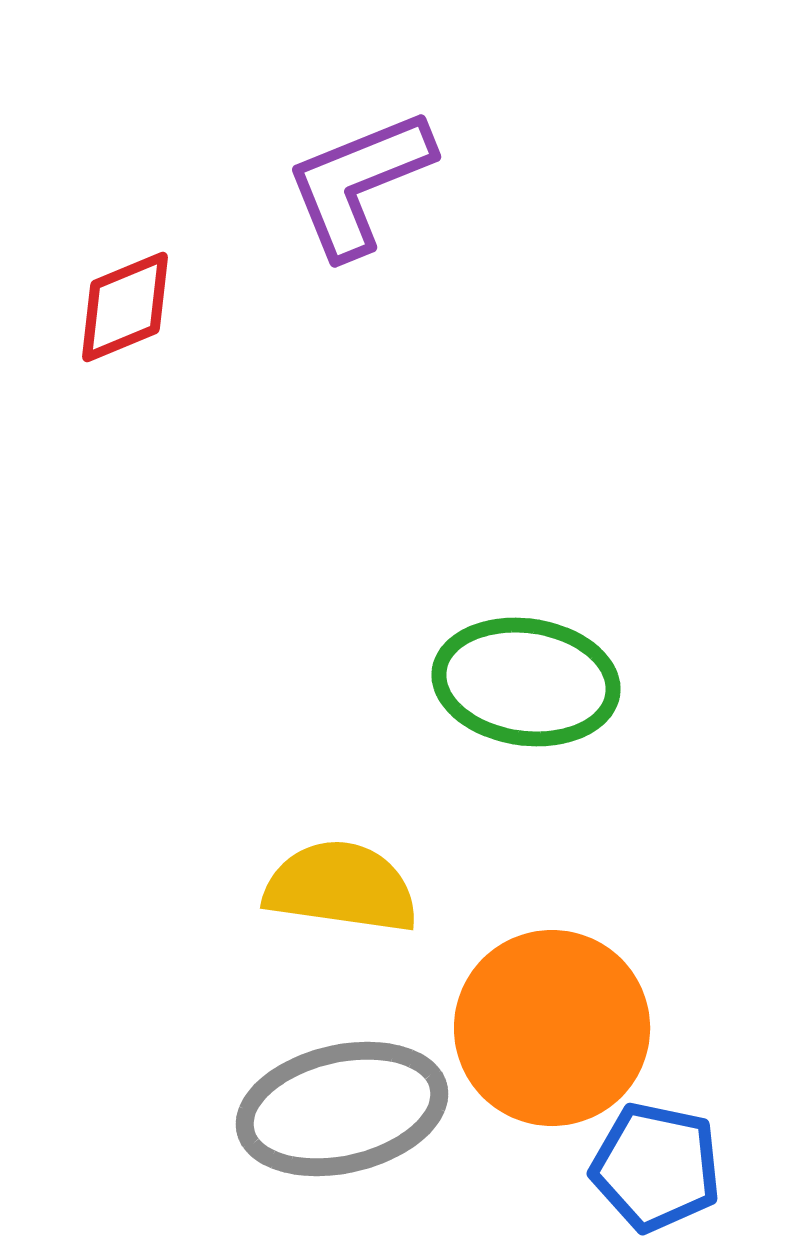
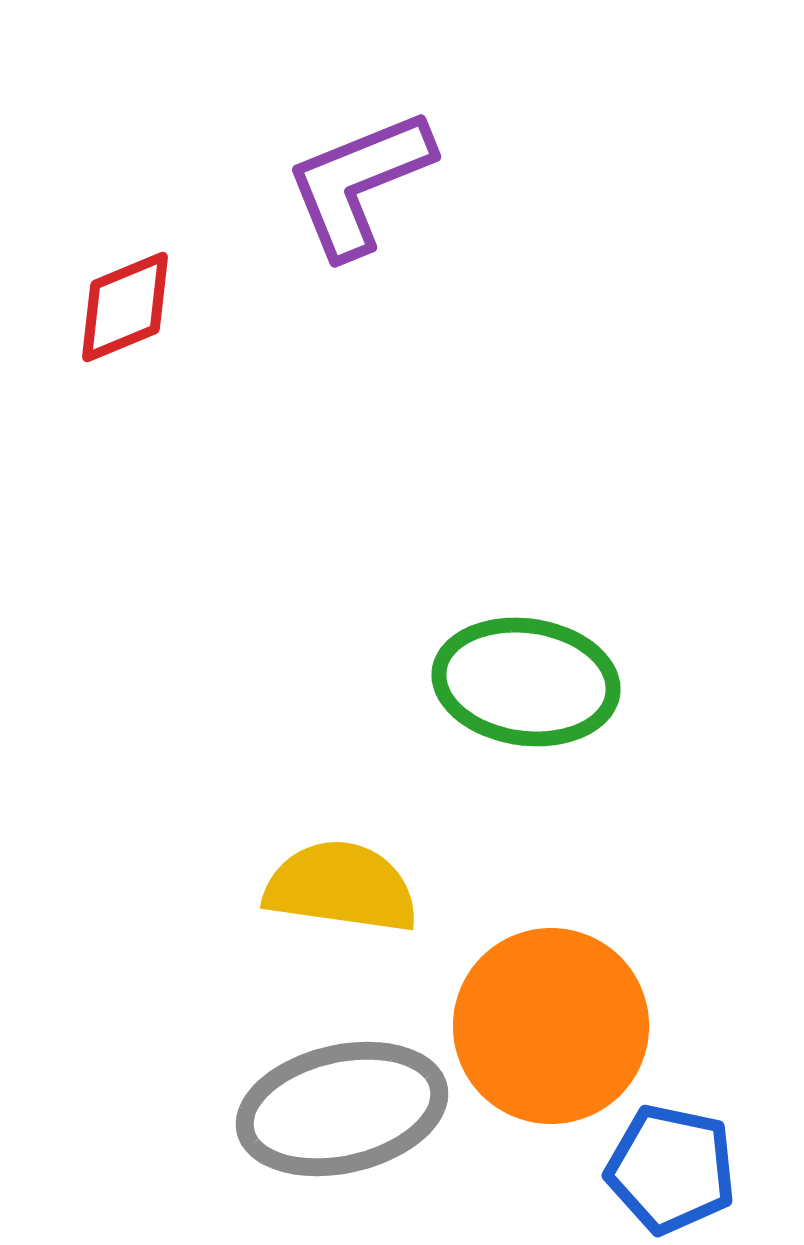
orange circle: moved 1 px left, 2 px up
blue pentagon: moved 15 px right, 2 px down
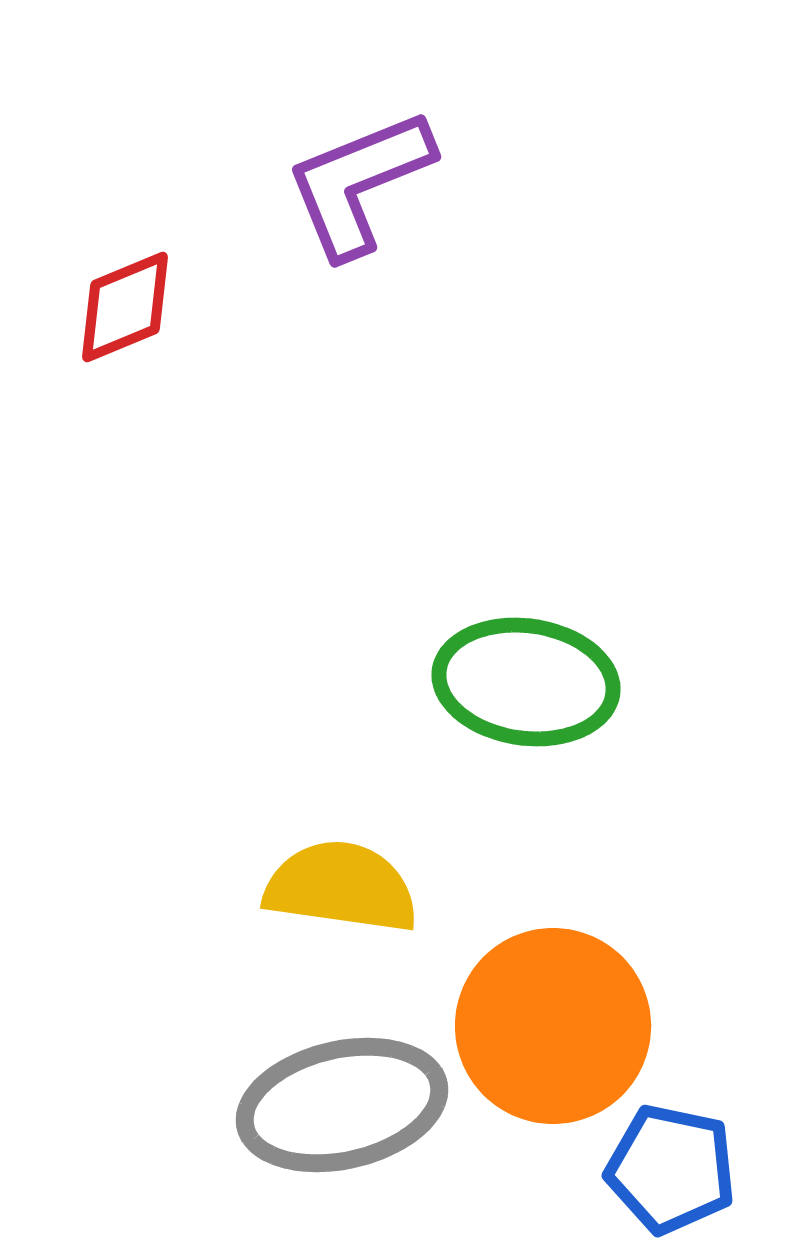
orange circle: moved 2 px right
gray ellipse: moved 4 px up
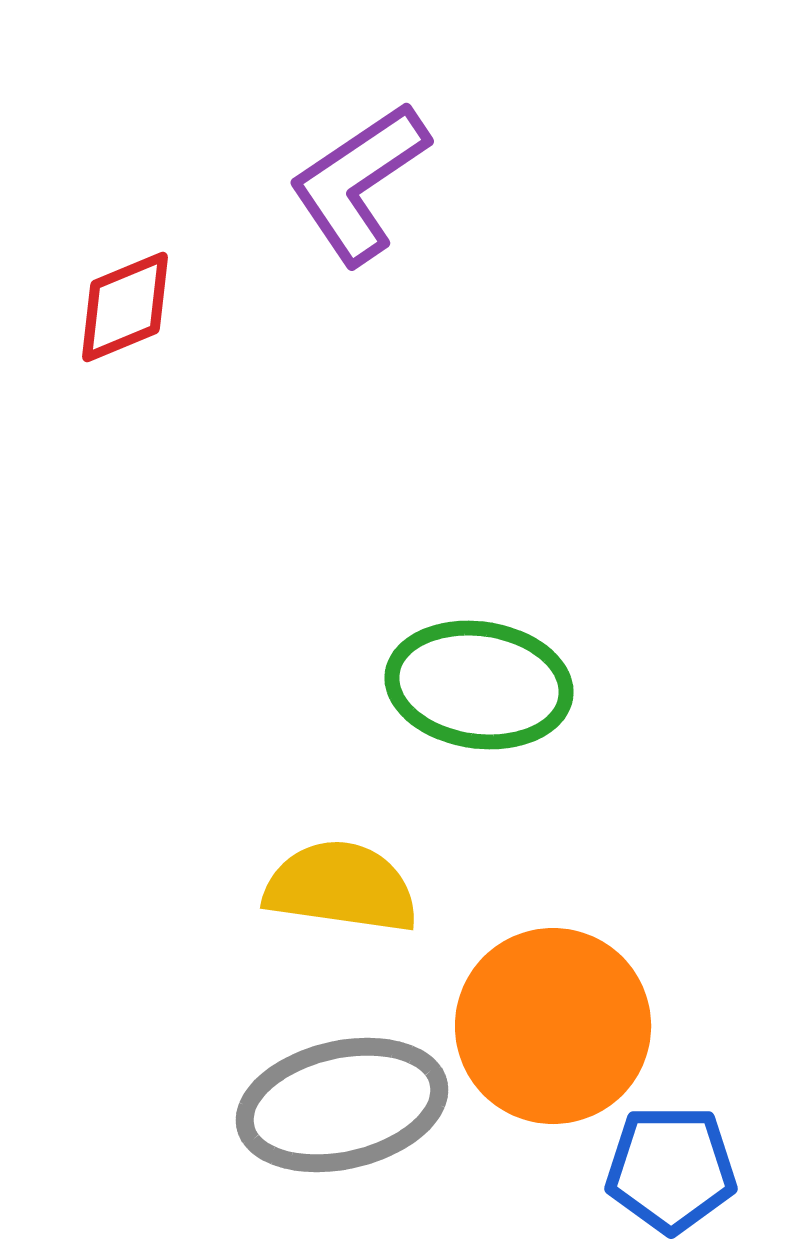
purple L-shape: rotated 12 degrees counterclockwise
green ellipse: moved 47 px left, 3 px down
blue pentagon: rotated 12 degrees counterclockwise
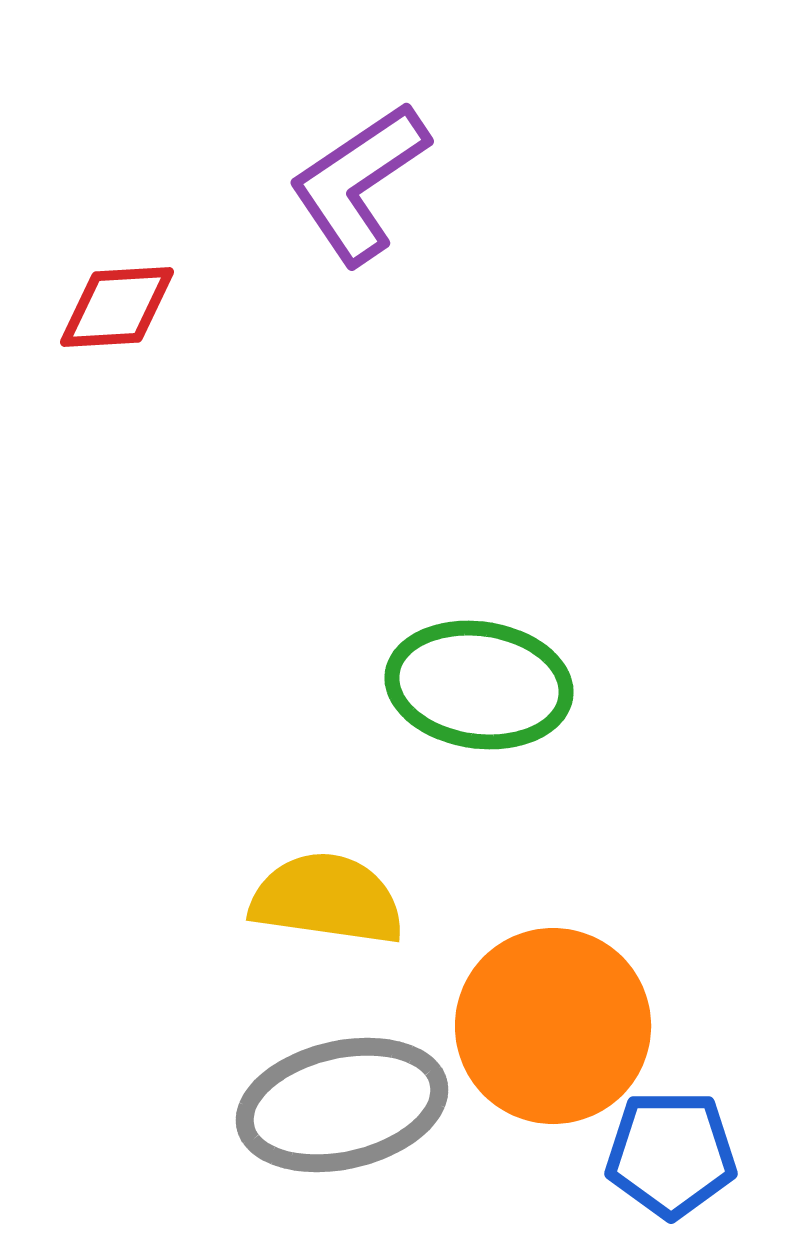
red diamond: moved 8 px left; rotated 19 degrees clockwise
yellow semicircle: moved 14 px left, 12 px down
blue pentagon: moved 15 px up
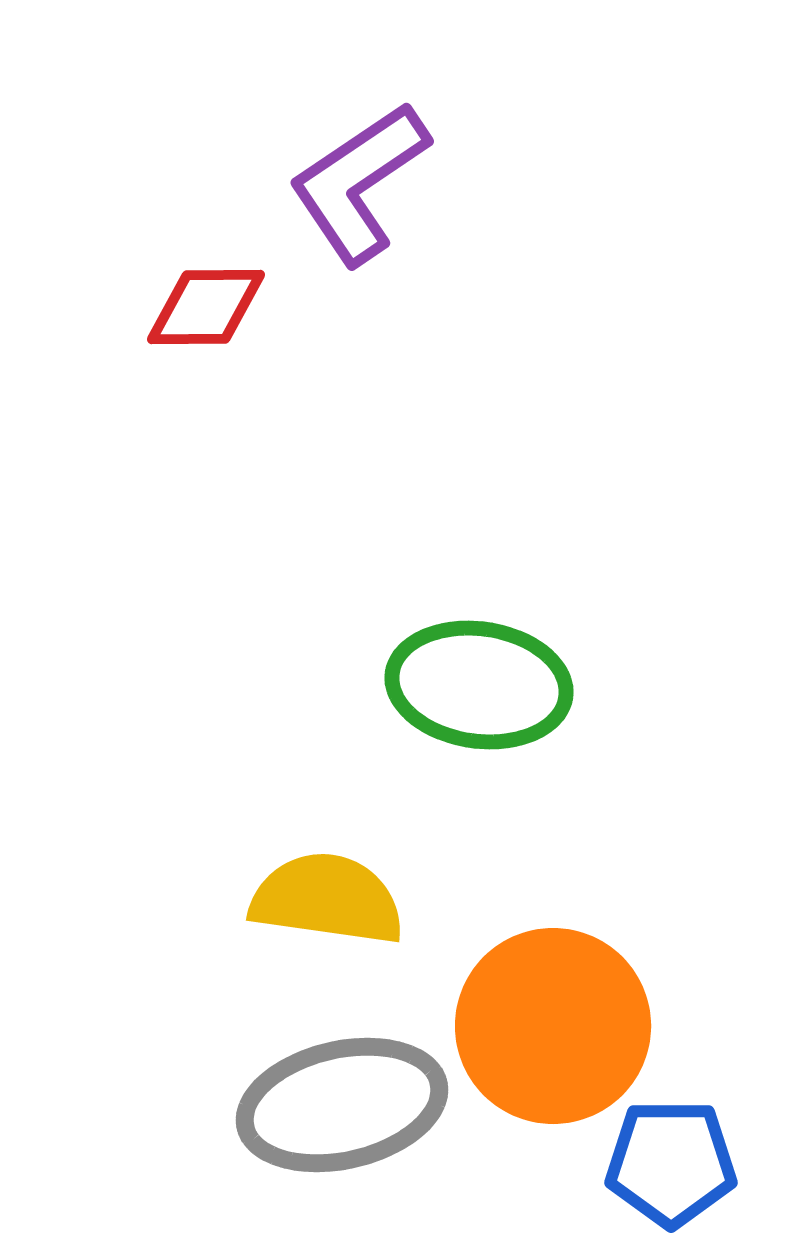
red diamond: moved 89 px right; rotated 3 degrees clockwise
blue pentagon: moved 9 px down
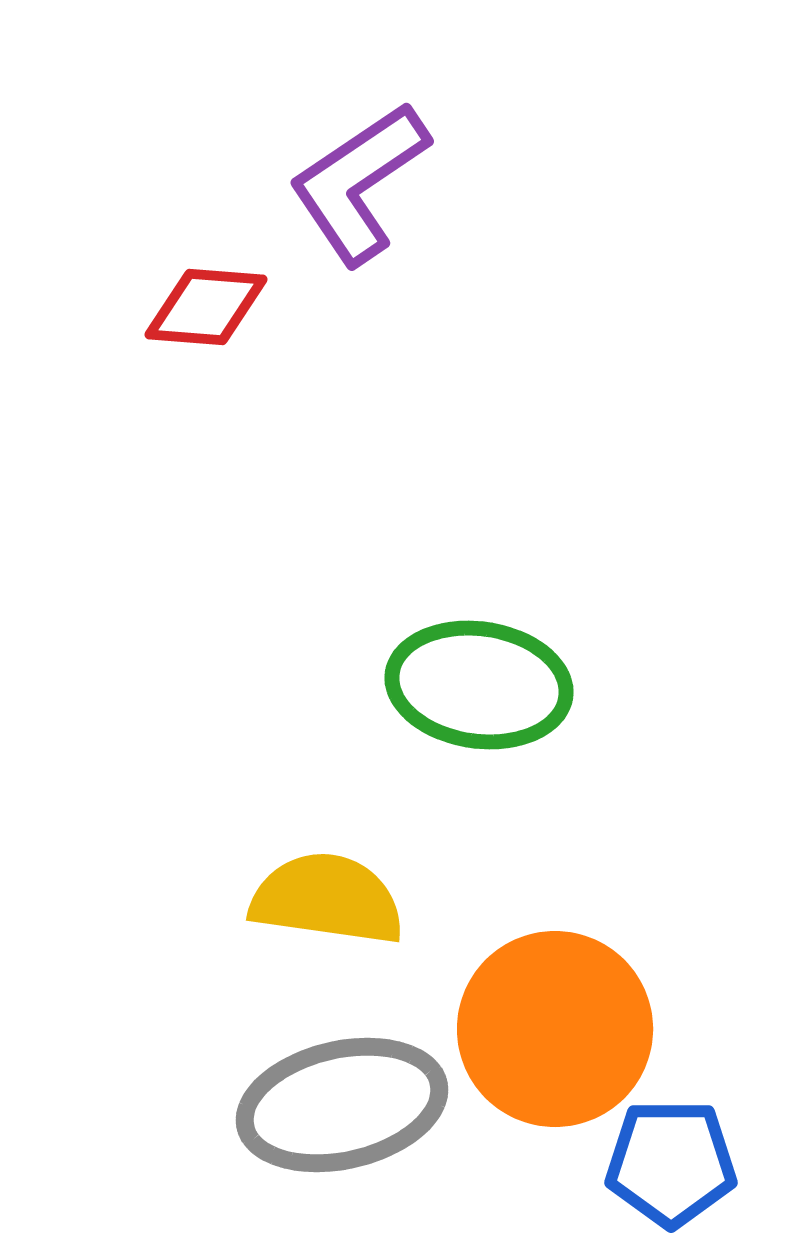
red diamond: rotated 5 degrees clockwise
orange circle: moved 2 px right, 3 px down
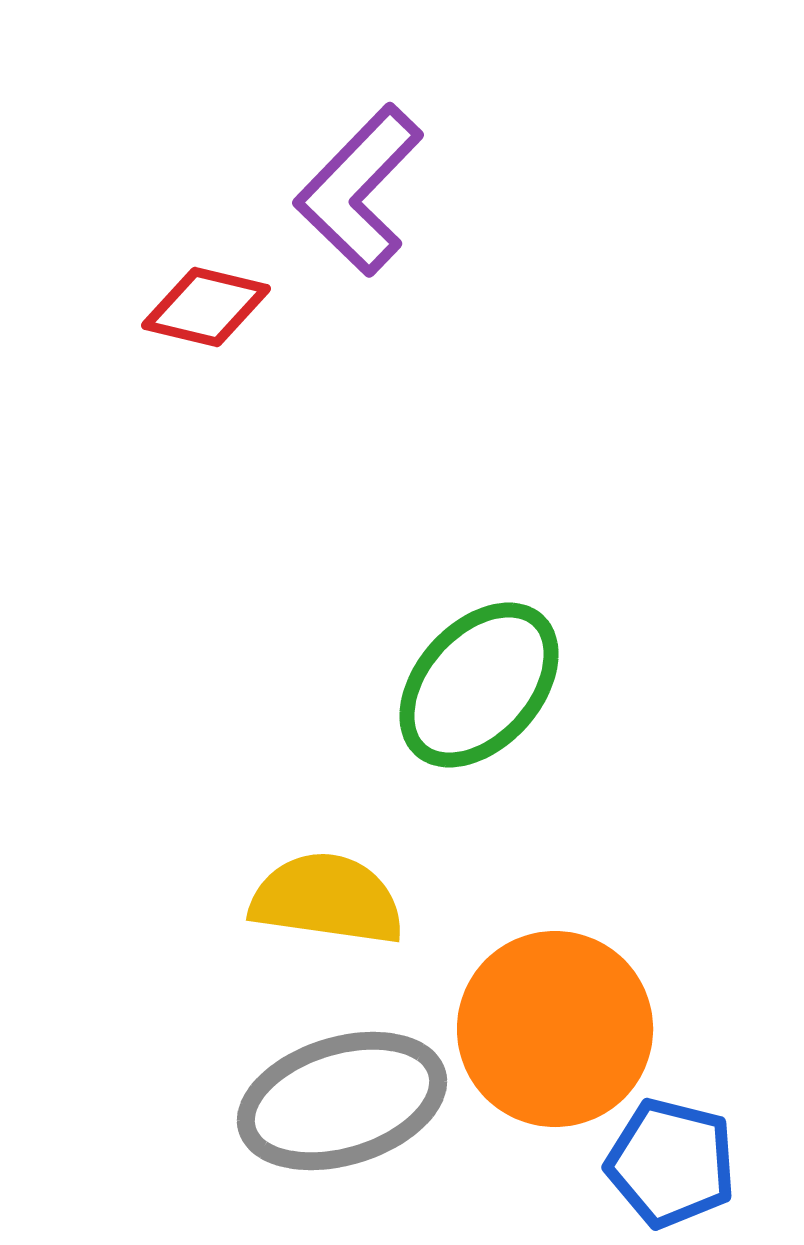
purple L-shape: moved 7 px down; rotated 12 degrees counterclockwise
red diamond: rotated 9 degrees clockwise
green ellipse: rotated 56 degrees counterclockwise
gray ellipse: moved 4 px up; rotated 4 degrees counterclockwise
blue pentagon: rotated 14 degrees clockwise
